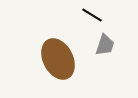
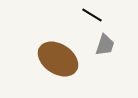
brown ellipse: rotated 30 degrees counterclockwise
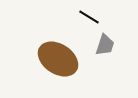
black line: moved 3 px left, 2 px down
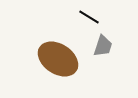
gray trapezoid: moved 2 px left, 1 px down
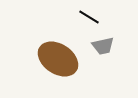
gray trapezoid: rotated 60 degrees clockwise
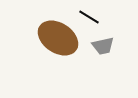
brown ellipse: moved 21 px up
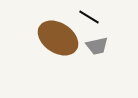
gray trapezoid: moved 6 px left
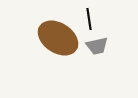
black line: moved 2 px down; rotated 50 degrees clockwise
